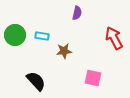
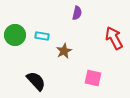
brown star: rotated 21 degrees counterclockwise
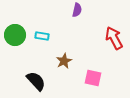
purple semicircle: moved 3 px up
brown star: moved 10 px down
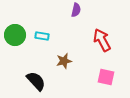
purple semicircle: moved 1 px left
red arrow: moved 12 px left, 2 px down
brown star: rotated 14 degrees clockwise
pink square: moved 13 px right, 1 px up
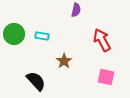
green circle: moved 1 px left, 1 px up
brown star: rotated 21 degrees counterclockwise
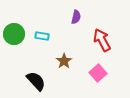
purple semicircle: moved 7 px down
pink square: moved 8 px left, 4 px up; rotated 36 degrees clockwise
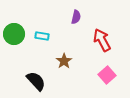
pink square: moved 9 px right, 2 px down
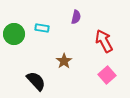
cyan rectangle: moved 8 px up
red arrow: moved 2 px right, 1 px down
